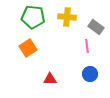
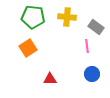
blue circle: moved 2 px right
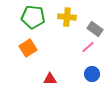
gray rectangle: moved 1 px left, 2 px down
pink line: moved 1 px right, 1 px down; rotated 56 degrees clockwise
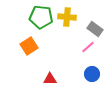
green pentagon: moved 8 px right
orange square: moved 1 px right, 2 px up
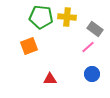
orange square: rotated 12 degrees clockwise
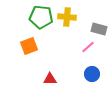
gray rectangle: moved 4 px right; rotated 21 degrees counterclockwise
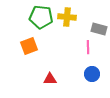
pink line: rotated 48 degrees counterclockwise
